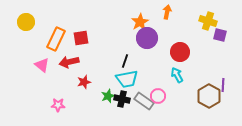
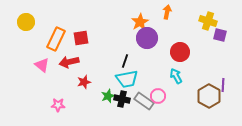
cyan arrow: moved 1 px left, 1 px down
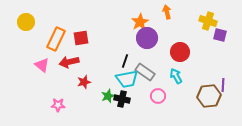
orange arrow: rotated 24 degrees counterclockwise
brown hexagon: rotated 25 degrees clockwise
gray rectangle: moved 1 px right, 29 px up
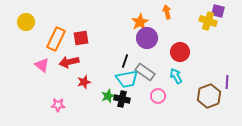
purple square: moved 2 px left, 24 px up
purple line: moved 4 px right, 3 px up
brown hexagon: rotated 15 degrees counterclockwise
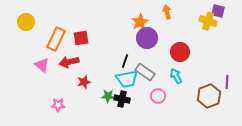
green star: rotated 24 degrees clockwise
